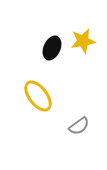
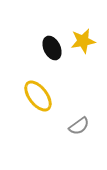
black ellipse: rotated 50 degrees counterclockwise
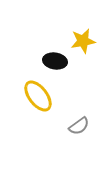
black ellipse: moved 3 px right, 13 px down; rotated 55 degrees counterclockwise
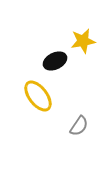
black ellipse: rotated 35 degrees counterclockwise
gray semicircle: rotated 20 degrees counterclockwise
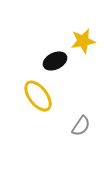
gray semicircle: moved 2 px right
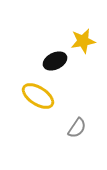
yellow ellipse: rotated 20 degrees counterclockwise
gray semicircle: moved 4 px left, 2 px down
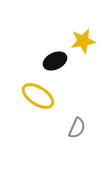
gray semicircle: rotated 10 degrees counterclockwise
